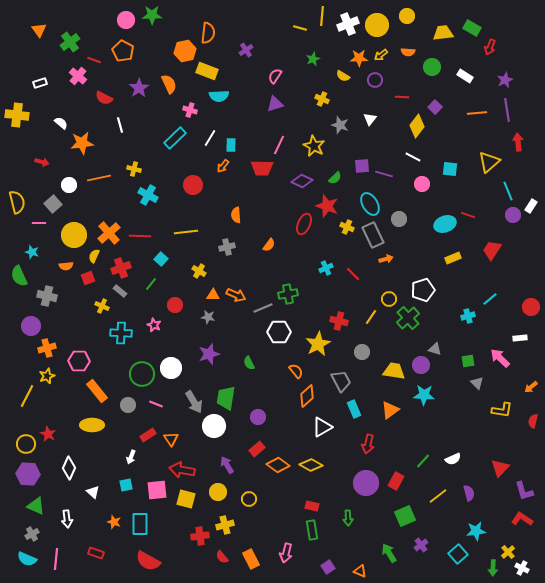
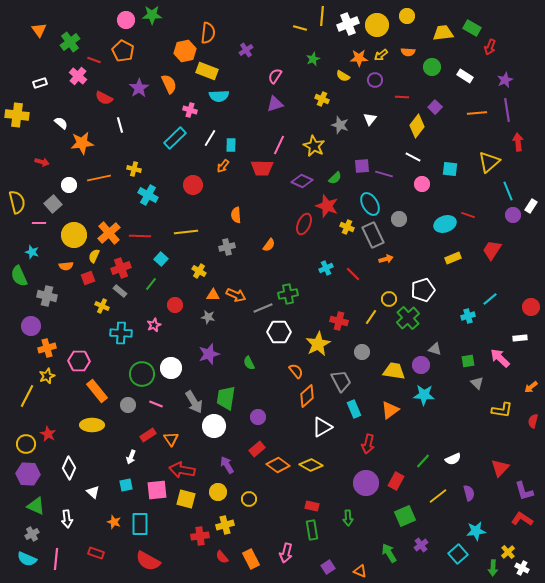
pink star at (154, 325): rotated 24 degrees clockwise
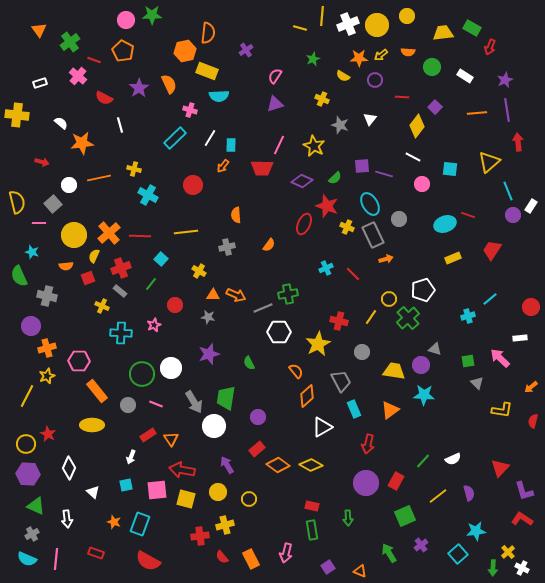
cyan rectangle at (140, 524): rotated 20 degrees clockwise
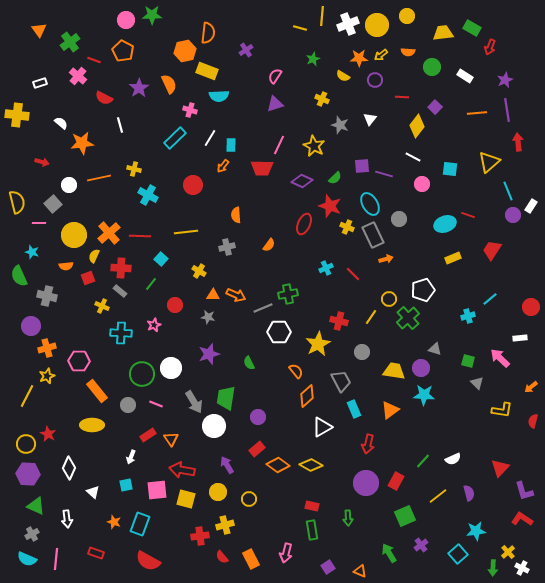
red star at (327, 206): moved 3 px right
red cross at (121, 268): rotated 24 degrees clockwise
green square at (468, 361): rotated 24 degrees clockwise
purple circle at (421, 365): moved 3 px down
